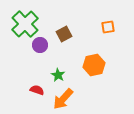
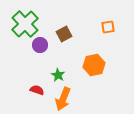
orange arrow: rotated 20 degrees counterclockwise
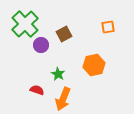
purple circle: moved 1 px right
green star: moved 1 px up
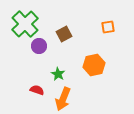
purple circle: moved 2 px left, 1 px down
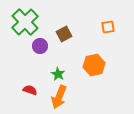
green cross: moved 2 px up
purple circle: moved 1 px right
red semicircle: moved 7 px left
orange arrow: moved 4 px left, 2 px up
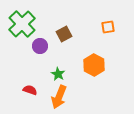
green cross: moved 3 px left, 2 px down
orange hexagon: rotated 20 degrees counterclockwise
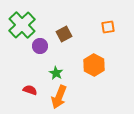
green cross: moved 1 px down
green star: moved 2 px left, 1 px up
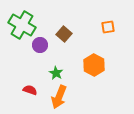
green cross: rotated 16 degrees counterclockwise
brown square: rotated 21 degrees counterclockwise
purple circle: moved 1 px up
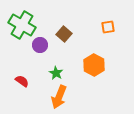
red semicircle: moved 8 px left, 9 px up; rotated 16 degrees clockwise
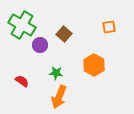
orange square: moved 1 px right
green star: rotated 24 degrees counterclockwise
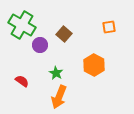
green star: rotated 24 degrees clockwise
